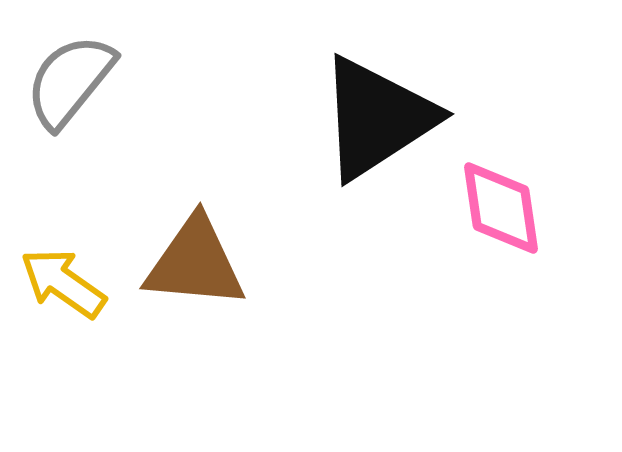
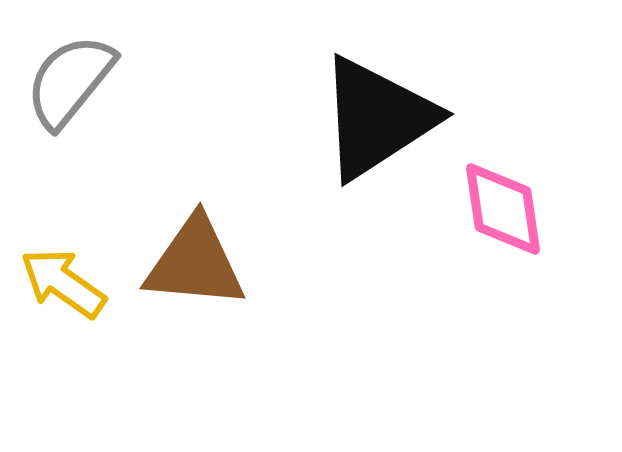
pink diamond: moved 2 px right, 1 px down
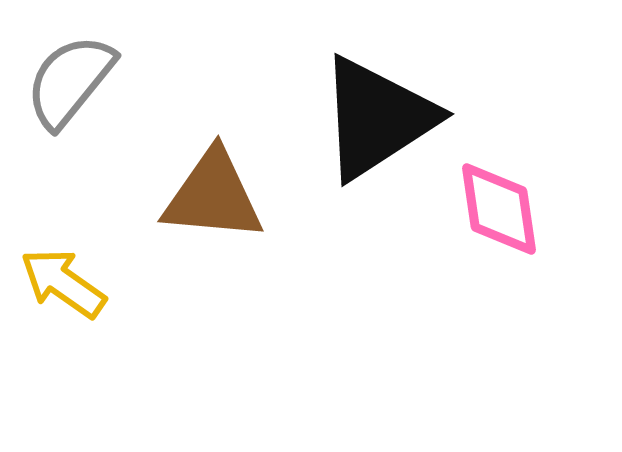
pink diamond: moved 4 px left
brown triangle: moved 18 px right, 67 px up
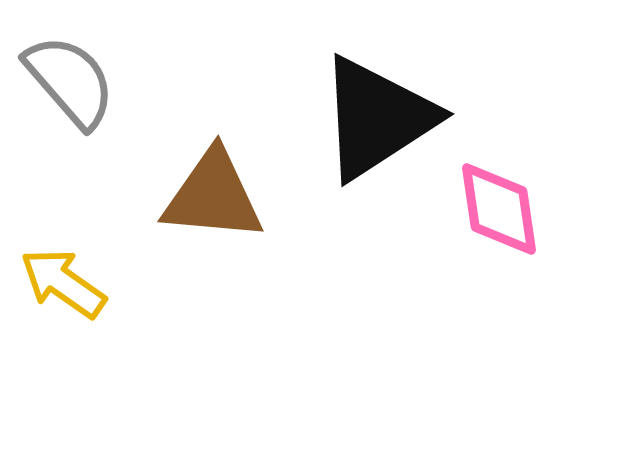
gray semicircle: rotated 100 degrees clockwise
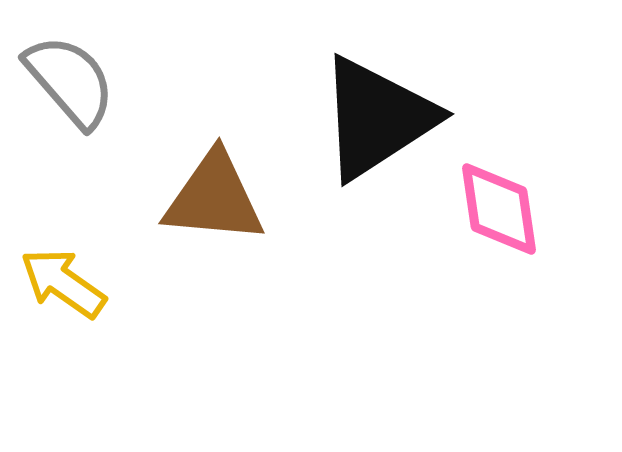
brown triangle: moved 1 px right, 2 px down
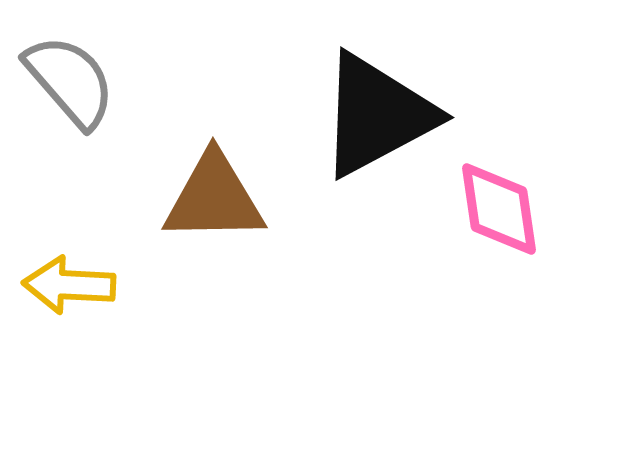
black triangle: moved 3 px up; rotated 5 degrees clockwise
brown triangle: rotated 6 degrees counterclockwise
yellow arrow: moved 6 px right, 2 px down; rotated 32 degrees counterclockwise
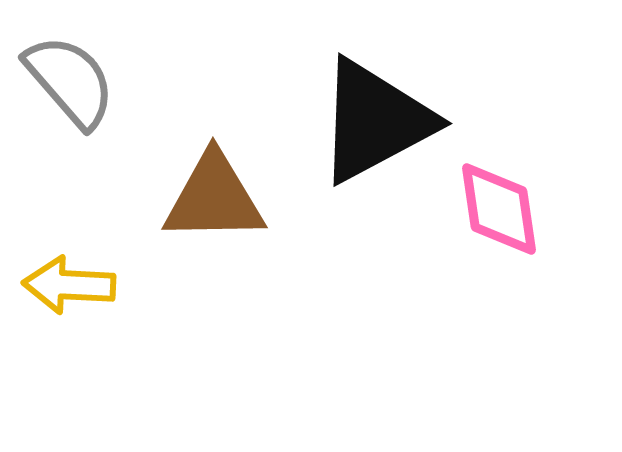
black triangle: moved 2 px left, 6 px down
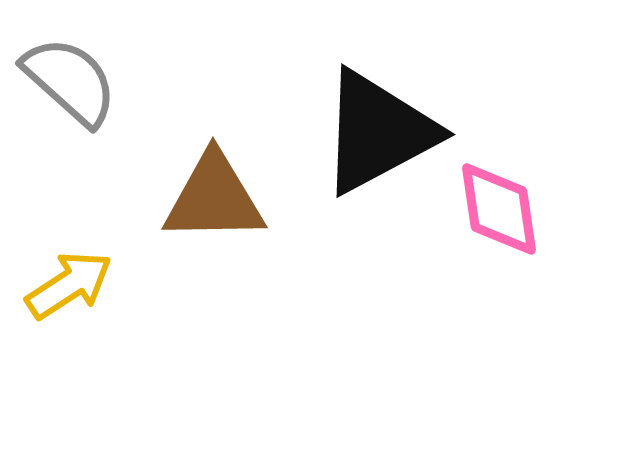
gray semicircle: rotated 7 degrees counterclockwise
black triangle: moved 3 px right, 11 px down
yellow arrow: rotated 144 degrees clockwise
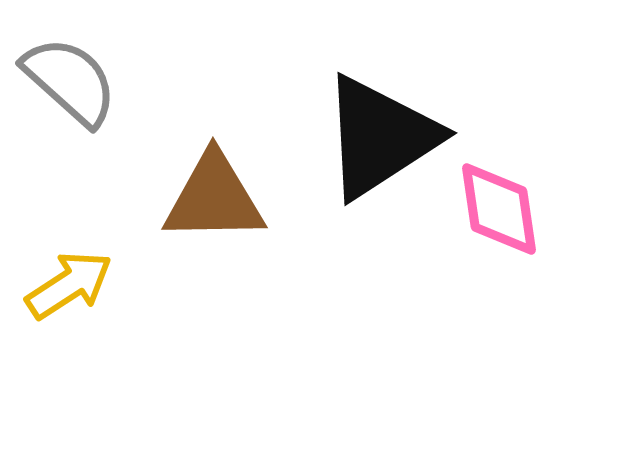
black triangle: moved 2 px right, 5 px down; rotated 5 degrees counterclockwise
